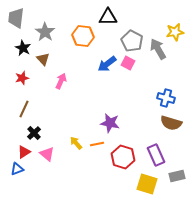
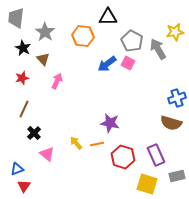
pink arrow: moved 4 px left
blue cross: moved 11 px right; rotated 36 degrees counterclockwise
red triangle: moved 34 px down; rotated 24 degrees counterclockwise
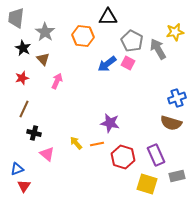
black cross: rotated 32 degrees counterclockwise
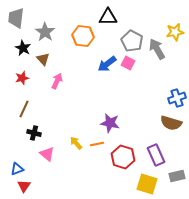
gray arrow: moved 1 px left
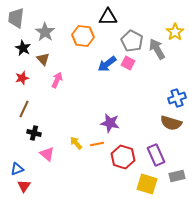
yellow star: rotated 24 degrees counterclockwise
pink arrow: moved 1 px up
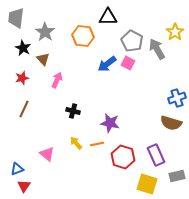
black cross: moved 39 px right, 22 px up
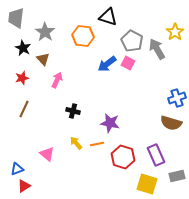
black triangle: rotated 18 degrees clockwise
red triangle: rotated 24 degrees clockwise
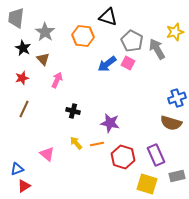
yellow star: rotated 18 degrees clockwise
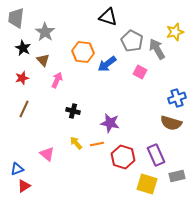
orange hexagon: moved 16 px down
brown triangle: moved 1 px down
pink square: moved 12 px right, 9 px down
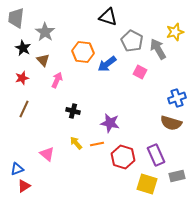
gray arrow: moved 1 px right
